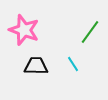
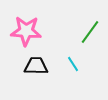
pink star: moved 2 px right, 1 px down; rotated 16 degrees counterclockwise
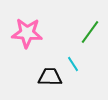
pink star: moved 1 px right, 2 px down
black trapezoid: moved 14 px right, 11 px down
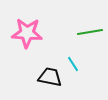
green line: rotated 45 degrees clockwise
black trapezoid: rotated 10 degrees clockwise
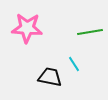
pink star: moved 5 px up
cyan line: moved 1 px right
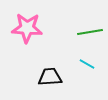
cyan line: moved 13 px right; rotated 28 degrees counterclockwise
black trapezoid: rotated 15 degrees counterclockwise
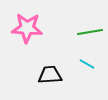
black trapezoid: moved 2 px up
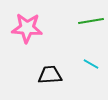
green line: moved 1 px right, 11 px up
cyan line: moved 4 px right
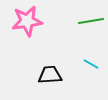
pink star: moved 7 px up; rotated 12 degrees counterclockwise
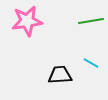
cyan line: moved 1 px up
black trapezoid: moved 10 px right
